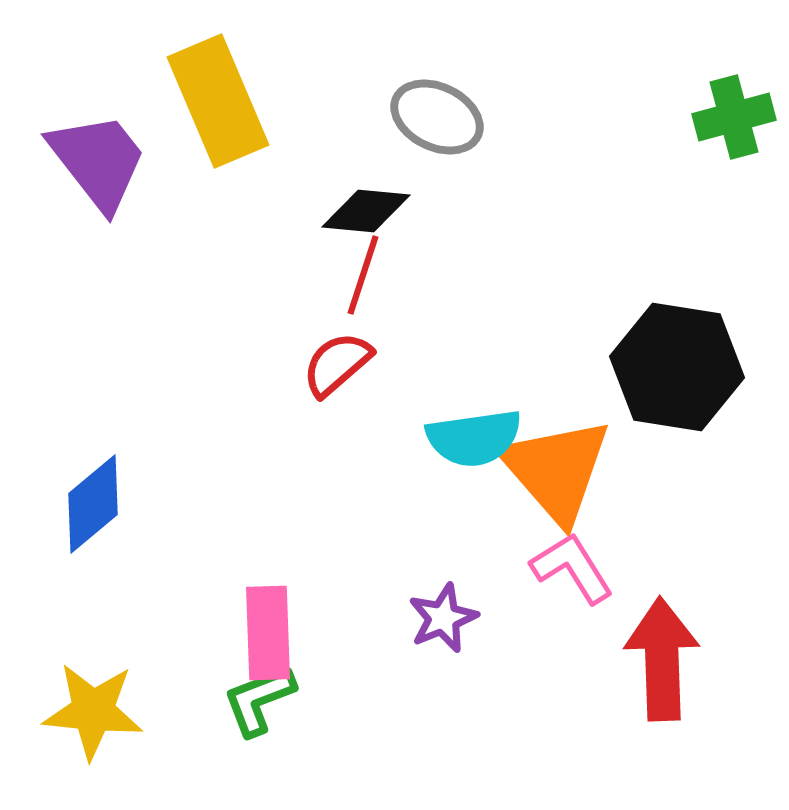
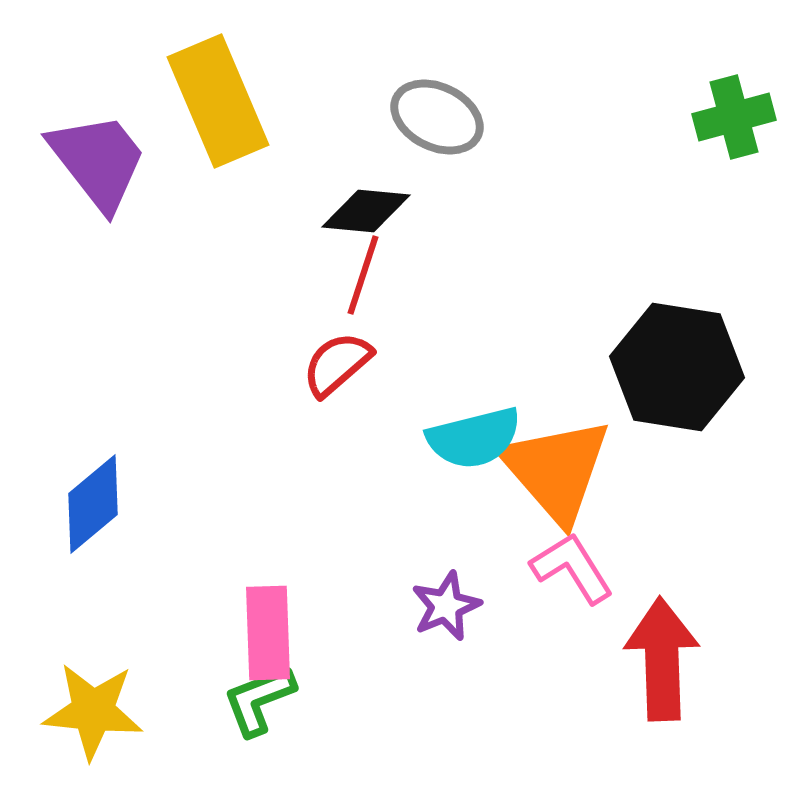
cyan semicircle: rotated 6 degrees counterclockwise
purple star: moved 3 px right, 12 px up
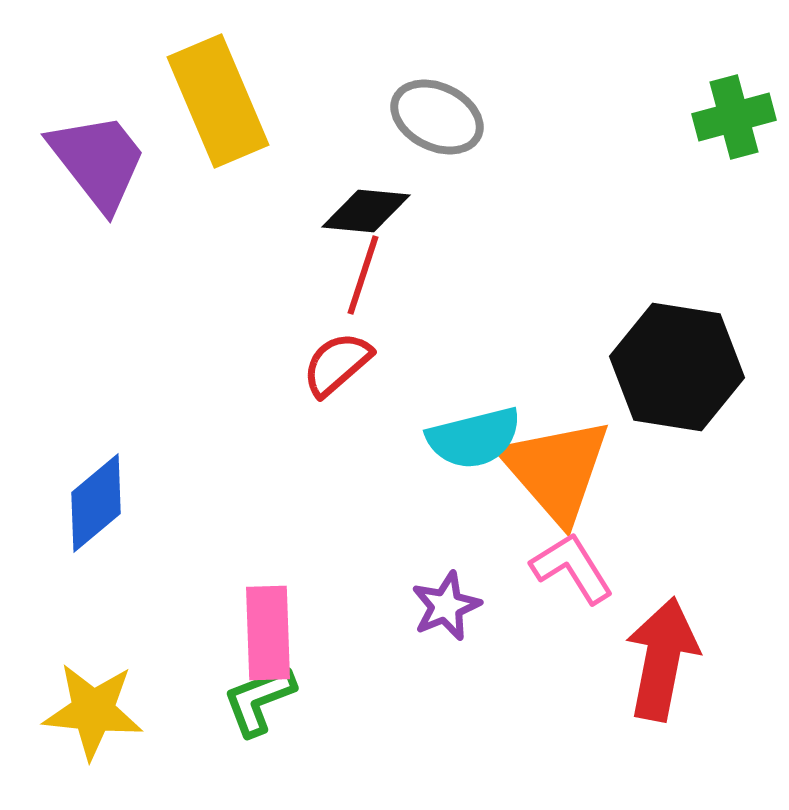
blue diamond: moved 3 px right, 1 px up
red arrow: rotated 13 degrees clockwise
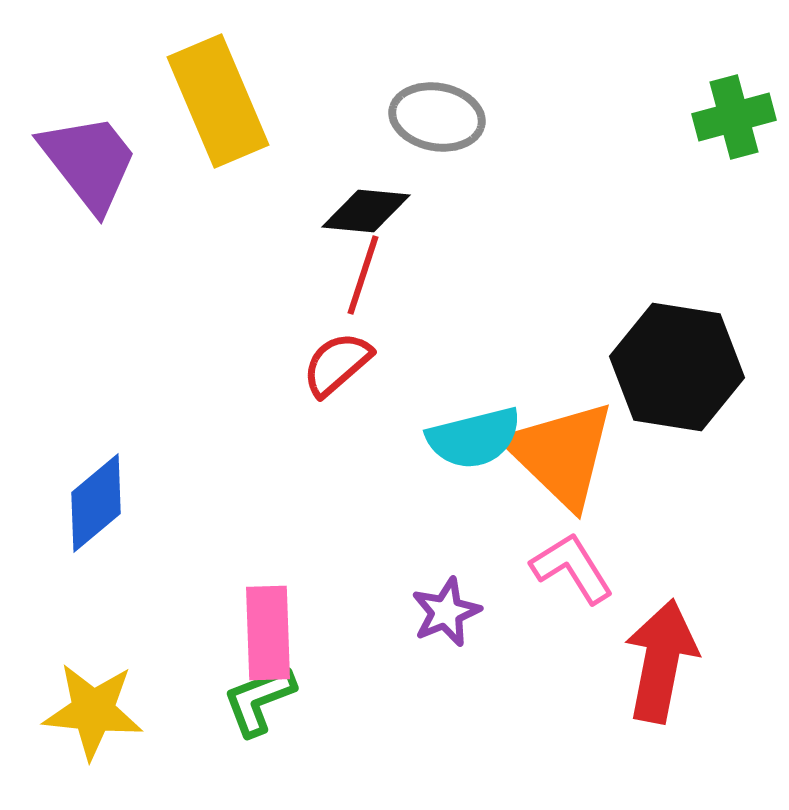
gray ellipse: rotated 16 degrees counterclockwise
purple trapezoid: moved 9 px left, 1 px down
orange triangle: moved 5 px right, 16 px up; rotated 5 degrees counterclockwise
purple star: moved 6 px down
red arrow: moved 1 px left, 2 px down
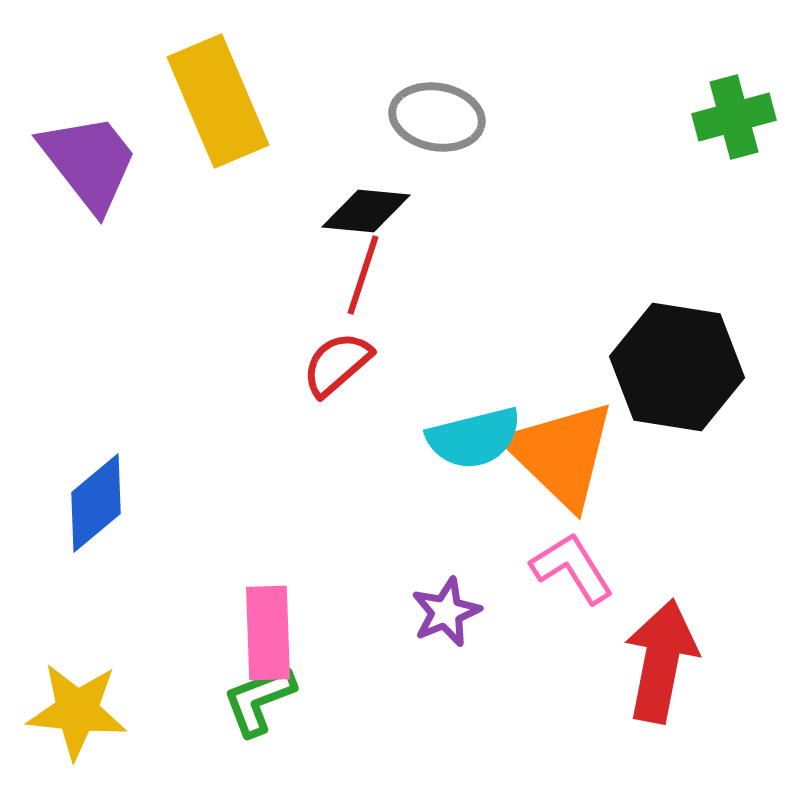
yellow star: moved 16 px left
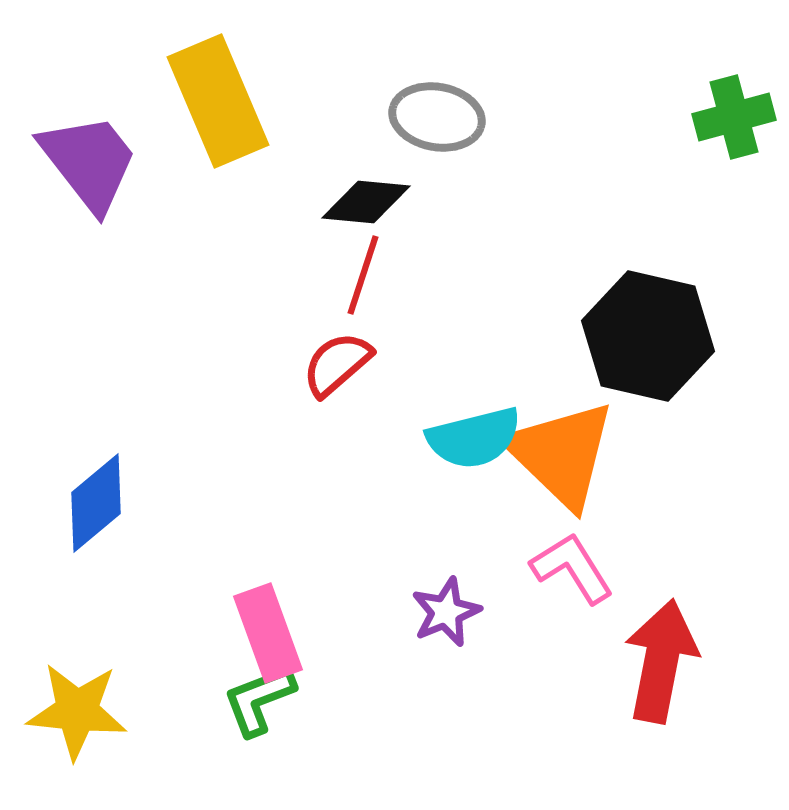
black diamond: moved 9 px up
black hexagon: moved 29 px left, 31 px up; rotated 4 degrees clockwise
pink rectangle: rotated 18 degrees counterclockwise
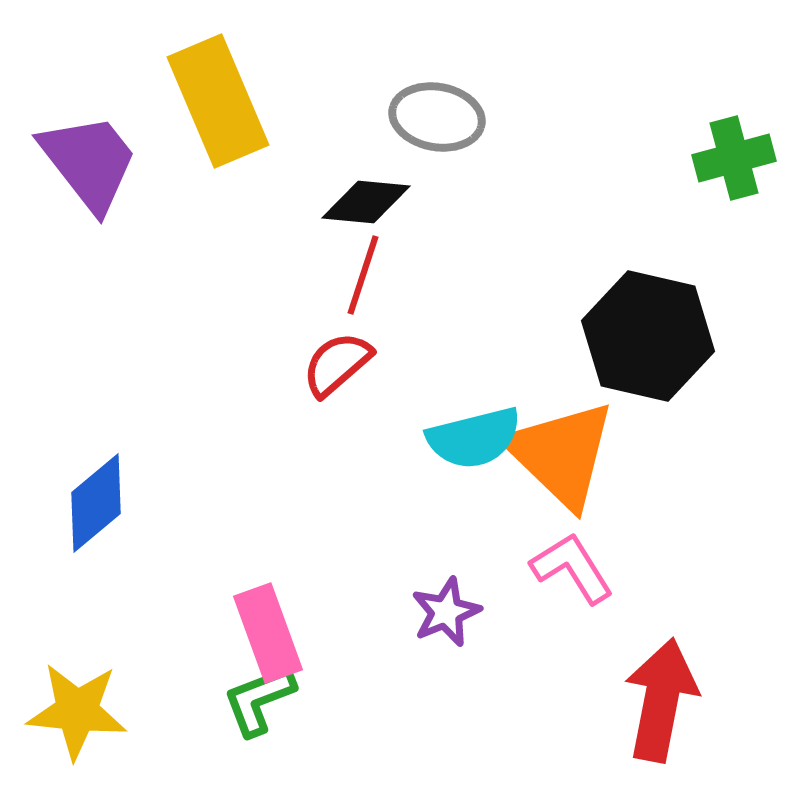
green cross: moved 41 px down
red arrow: moved 39 px down
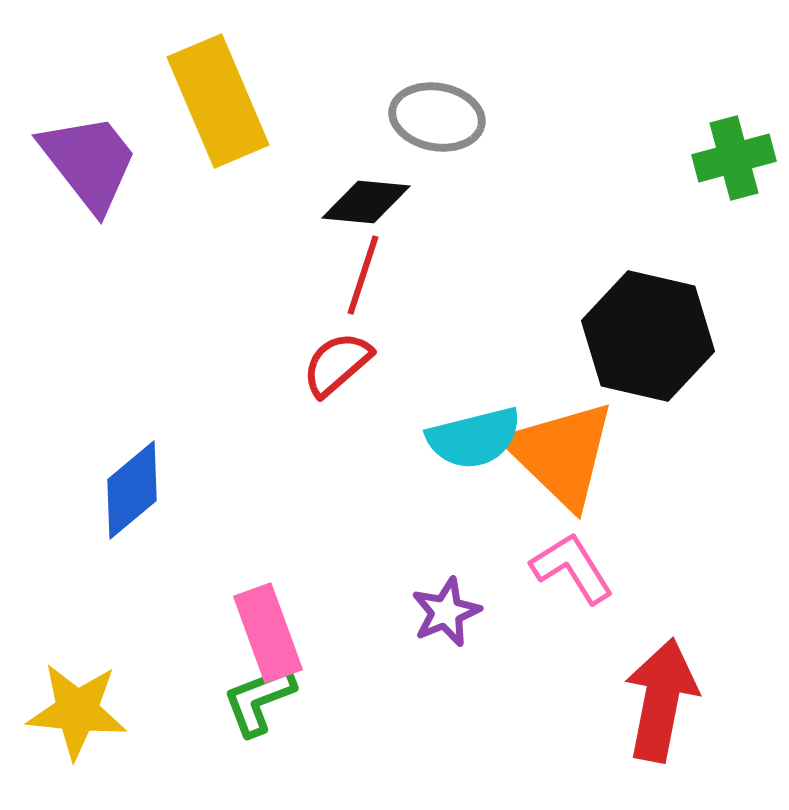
blue diamond: moved 36 px right, 13 px up
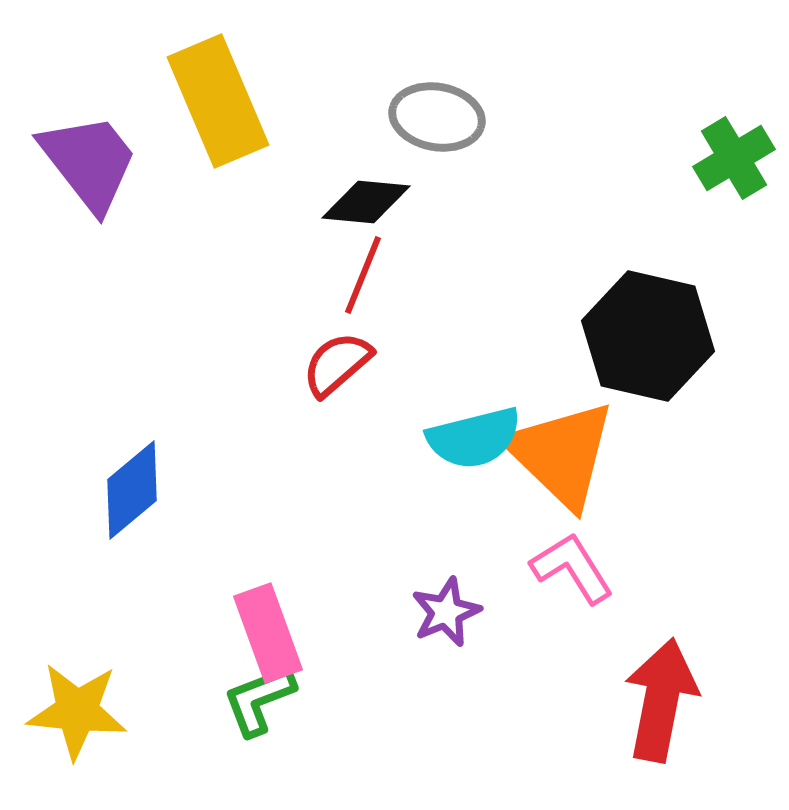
green cross: rotated 16 degrees counterclockwise
red line: rotated 4 degrees clockwise
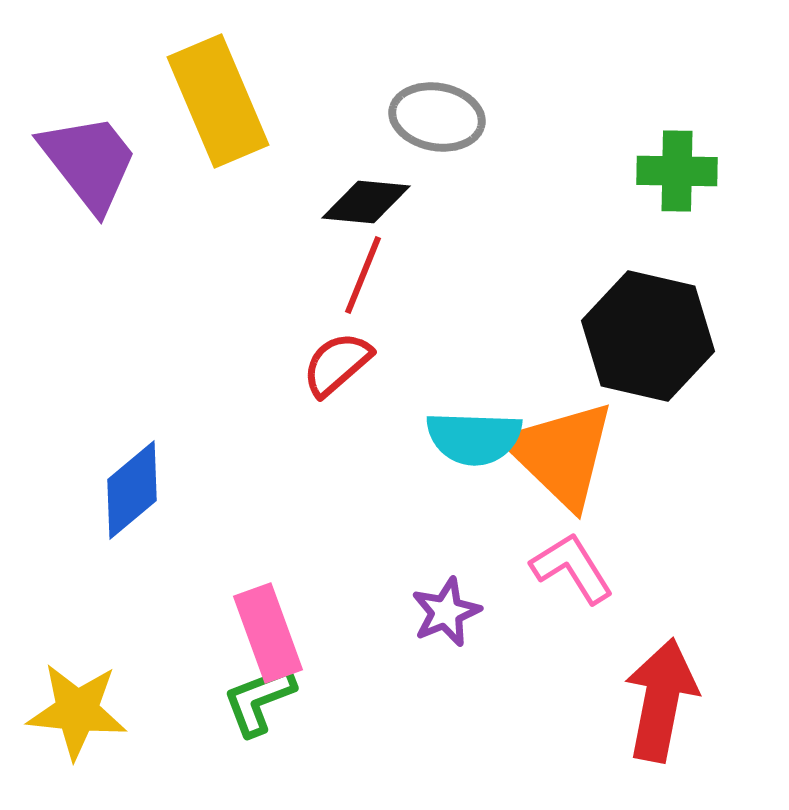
green cross: moved 57 px left, 13 px down; rotated 32 degrees clockwise
cyan semicircle: rotated 16 degrees clockwise
